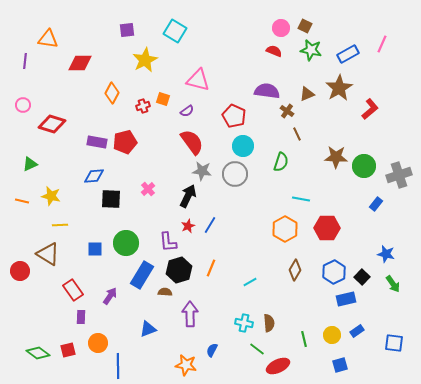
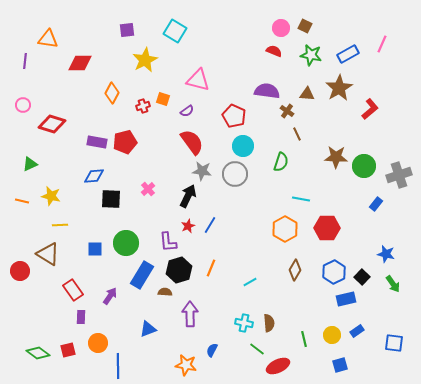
green star at (311, 50): moved 5 px down
brown triangle at (307, 94): rotated 28 degrees clockwise
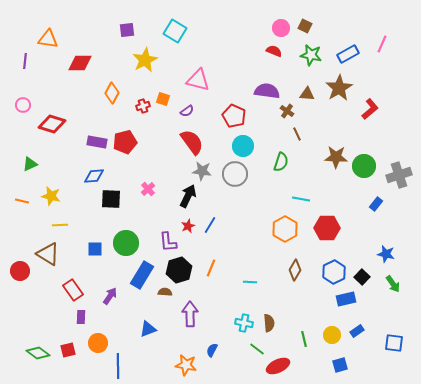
cyan line at (250, 282): rotated 32 degrees clockwise
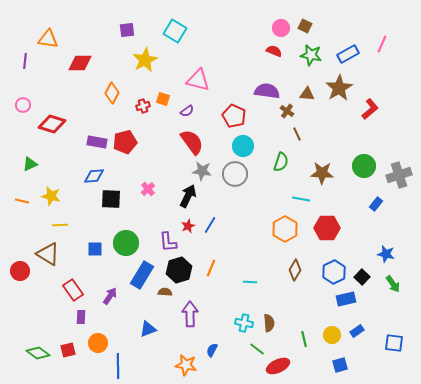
brown star at (336, 157): moved 14 px left, 16 px down
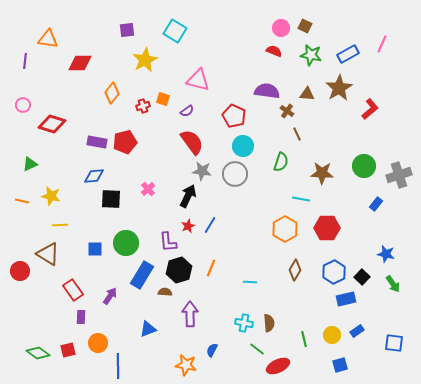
orange diamond at (112, 93): rotated 10 degrees clockwise
